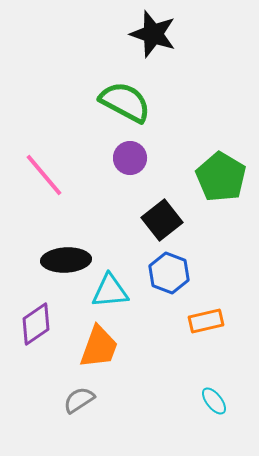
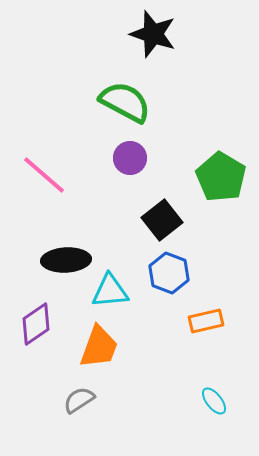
pink line: rotated 9 degrees counterclockwise
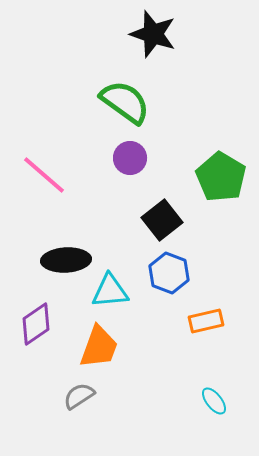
green semicircle: rotated 8 degrees clockwise
gray semicircle: moved 4 px up
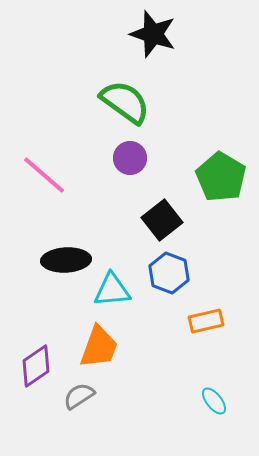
cyan triangle: moved 2 px right, 1 px up
purple diamond: moved 42 px down
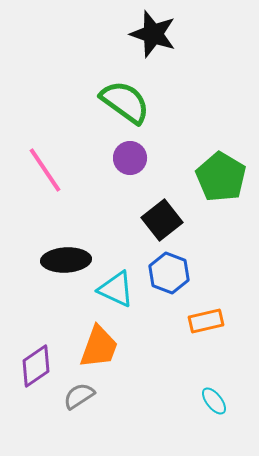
pink line: moved 1 px right, 5 px up; rotated 15 degrees clockwise
cyan triangle: moved 4 px right, 1 px up; rotated 30 degrees clockwise
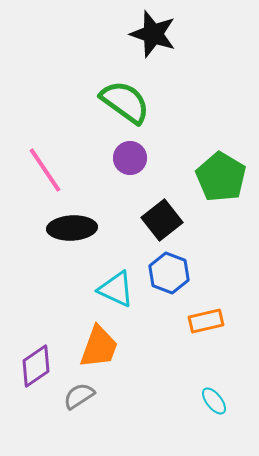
black ellipse: moved 6 px right, 32 px up
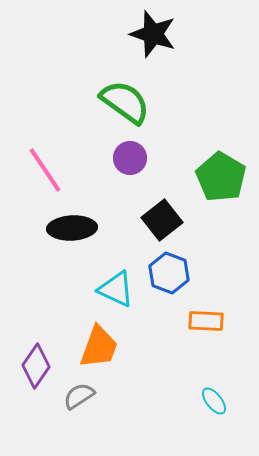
orange rectangle: rotated 16 degrees clockwise
purple diamond: rotated 21 degrees counterclockwise
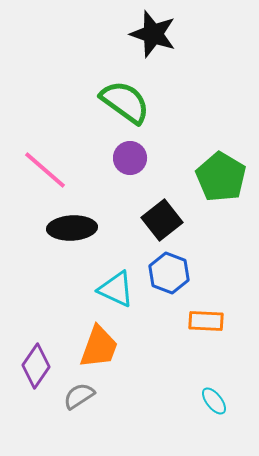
pink line: rotated 15 degrees counterclockwise
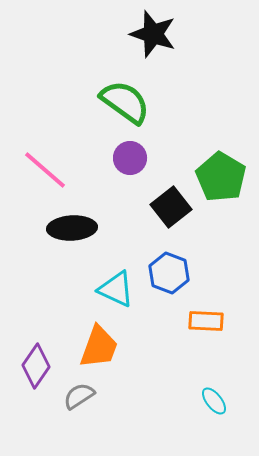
black square: moved 9 px right, 13 px up
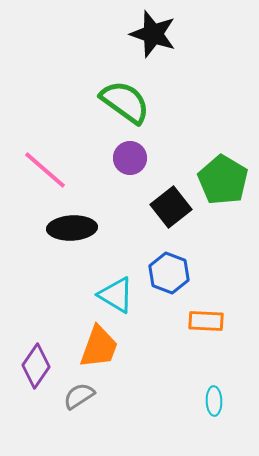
green pentagon: moved 2 px right, 3 px down
cyan triangle: moved 6 px down; rotated 6 degrees clockwise
cyan ellipse: rotated 36 degrees clockwise
